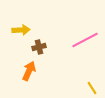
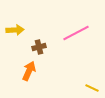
yellow arrow: moved 6 px left
pink line: moved 9 px left, 7 px up
yellow line: rotated 32 degrees counterclockwise
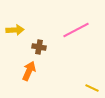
pink line: moved 3 px up
brown cross: rotated 24 degrees clockwise
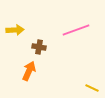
pink line: rotated 8 degrees clockwise
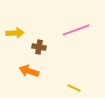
yellow arrow: moved 3 px down
orange arrow: rotated 96 degrees counterclockwise
yellow line: moved 18 px left
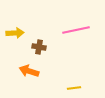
pink line: rotated 8 degrees clockwise
yellow line: rotated 32 degrees counterclockwise
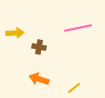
pink line: moved 2 px right, 2 px up
orange arrow: moved 10 px right, 8 px down
yellow line: rotated 32 degrees counterclockwise
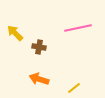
yellow arrow: rotated 132 degrees counterclockwise
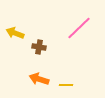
pink line: moved 1 px right; rotated 32 degrees counterclockwise
yellow arrow: rotated 24 degrees counterclockwise
yellow line: moved 8 px left, 3 px up; rotated 40 degrees clockwise
